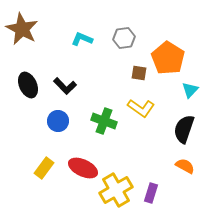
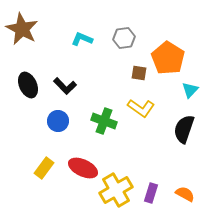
orange semicircle: moved 28 px down
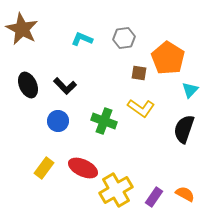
purple rectangle: moved 3 px right, 4 px down; rotated 18 degrees clockwise
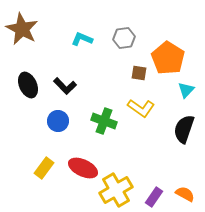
cyan triangle: moved 4 px left
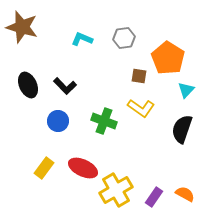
brown star: moved 2 px up; rotated 12 degrees counterclockwise
brown square: moved 3 px down
black semicircle: moved 2 px left
